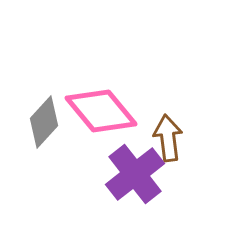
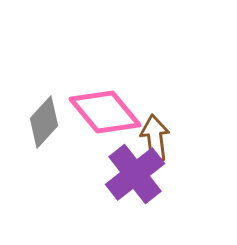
pink diamond: moved 4 px right, 1 px down
brown arrow: moved 13 px left
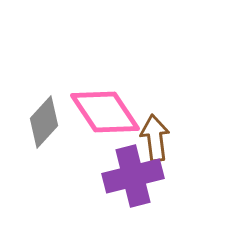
pink diamond: rotated 6 degrees clockwise
purple cross: moved 2 px left, 2 px down; rotated 24 degrees clockwise
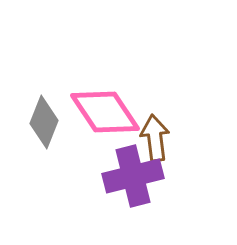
gray diamond: rotated 21 degrees counterclockwise
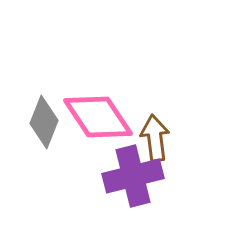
pink diamond: moved 7 px left, 5 px down
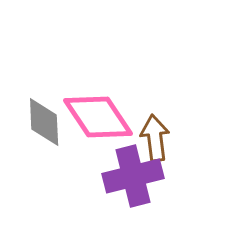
gray diamond: rotated 24 degrees counterclockwise
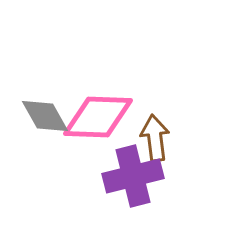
pink diamond: rotated 54 degrees counterclockwise
gray diamond: moved 1 px right, 6 px up; rotated 27 degrees counterclockwise
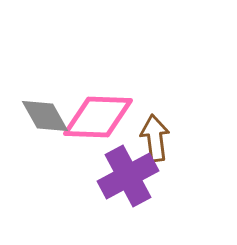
purple cross: moved 5 px left; rotated 14 degrees counterclockwise
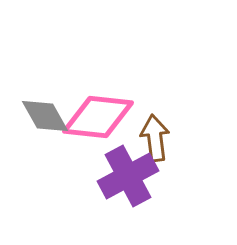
pink diamond: rotated 4 degrees clockwise
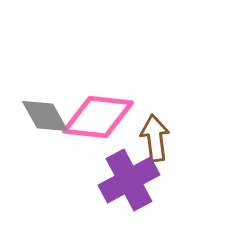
purple cross: moved 1 px right, 4 px down
